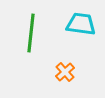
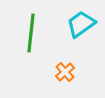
cyan trapezoid: rotated 44 degrees counterclockwise
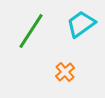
green line: moved 2 px up; rotated 27 degrees clockwise
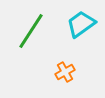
orange cross: rotated 12 degrees clockwise
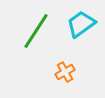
green line: moved 5 px right
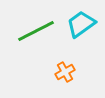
green line: rotated 30 degrees clockwise
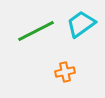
orange cross: rotated 18 degrees clockwise
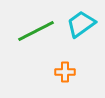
orange cross: rotated 12 degrees clockwise
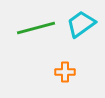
green line: moved 3 px up; rotated 12 degrees clockwise
